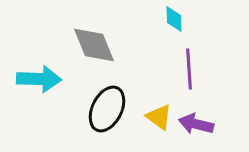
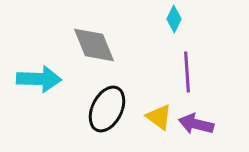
cyan diamond: rotated 28 degrees clockwise
purple line: moved 2 px left, 3 px down
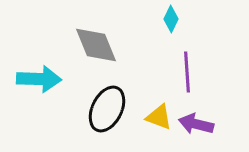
cyan diamond: moved 3 px left
gray diamond: moved 2 px right
yellow triangle: rotated 16 degrees counterclockwise
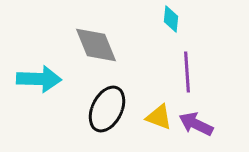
cyan diamond: rotated 20 degrees counterclockwise
purple arrow: rotated 12 degrees clockwise
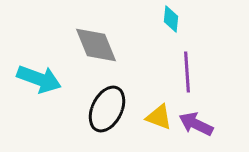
cyan arrow: rotated 18 degrees clockwise
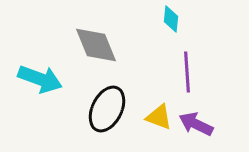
cyan arrow: moved 1 px right
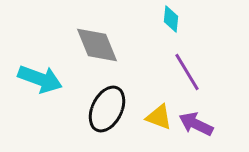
gray diamond: moved 1 px right
purple line: rotated 27 degrees counterclockwise
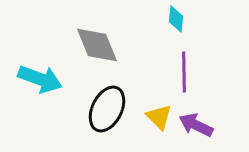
cyan diamond: moved 5 px right
purple line: moved 3 px left; rotated 30 degrees clockwise
yellow triangle: rotated 24 degrees clockwise
purple arrow: moved 1 px down
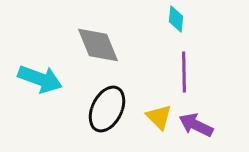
gray diamond: moved 1 px right
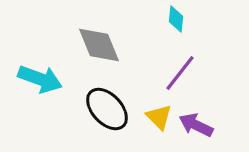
gray diamond: moved 1 px right
purple line: moved 4 px left, 1 px down; rotated 39 degrees clockwise
black ellipse: rotated 69 degrees counterclockwise
